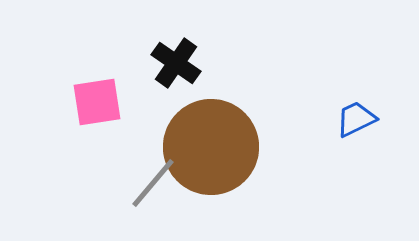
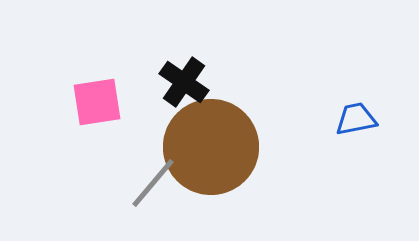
black cross: moved 8 px right, 19 px down
blue trapezoid: rotated 15 degrees clockwise
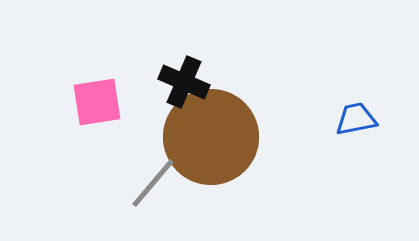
black cross: rotated 12 degrees counterclockwise
brown circle: moved 10 px up
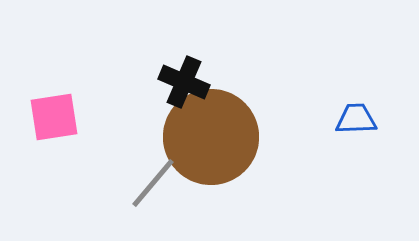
pink square: moved 43 px left, 15 px down
blue trapezoid: rotated 9 degrees clockwise
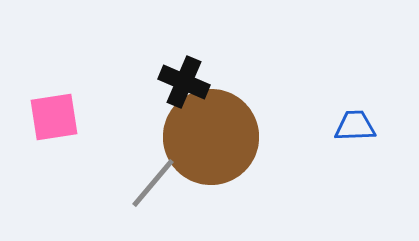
blue trapezoid: moved 1 px left, 7 px down
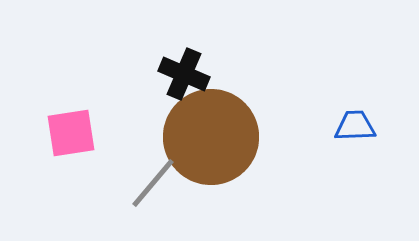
black cross: moved 8 px up
pink square: moved 17 px right, 16 px down
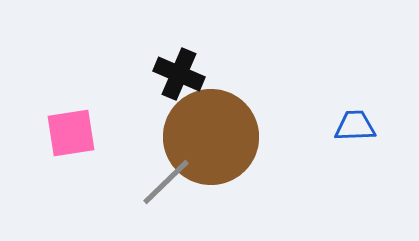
black cross: moved 5 px left
gray line: moved 13 px right, 1 px up; rotated 6 degrees clockwise
